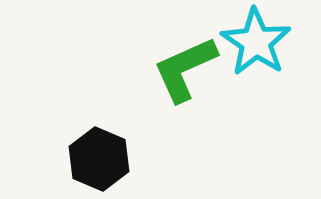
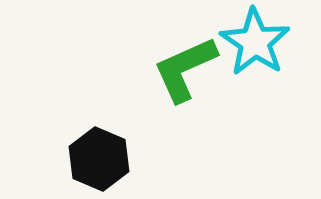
cyan star: moved 1 px left
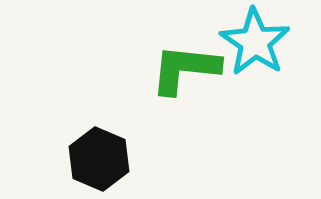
green L-shape: rotated 30 degrees clockwise
